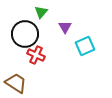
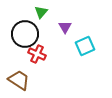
red cross: moved 1 px right, 1 px up
brown trapezoid: moved 3 px right, 3 px up
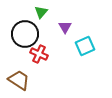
red cross: moved 2 px right
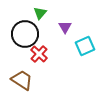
green triangle: moved 1 px left, 1 px down
red cross: rotated 18 degrees clockwise
brown trapezoid: moved 3 px right
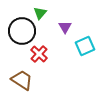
black circle: moved 3 px left, 3 px up
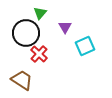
black circle: moved 4 px right, 2 px down
